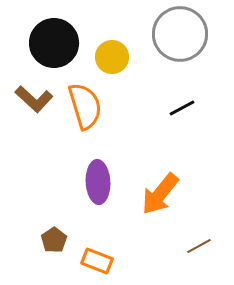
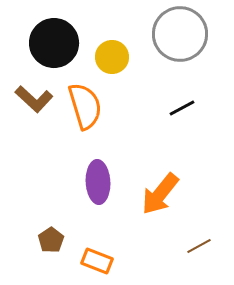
brown pentagon: moved 3 px left
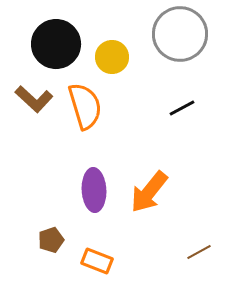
black circle: moved 2 px right, 1 px down
purple ellipse: moved 4 px left, 8 px down
orange arrow: moved 11 px left, 2 px up
brown pentagon: rotated 15 degrees clockwise
brown line: moved 6 px down
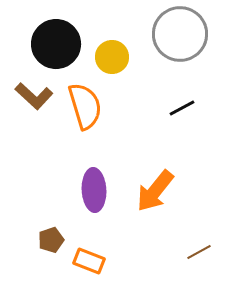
brown L-shape: moved 3 px up
orange arrow: moved 6 px right, 1 px up
orange rectangle: moved 8 px left
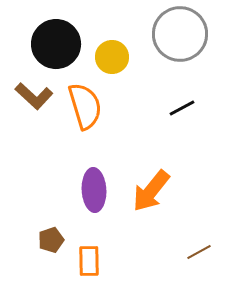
orange arrow: moved 4 px left
orange rectangle: rotated 68 degrees clockwise
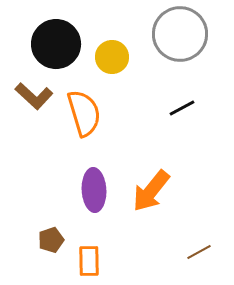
orange semicircle: moved 1 px left, 7 px down
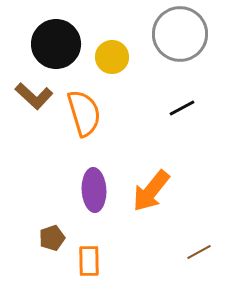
brown pentagon: moved 1 px right, 2 px up
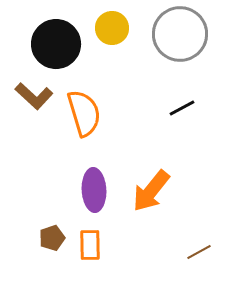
yellow circle: moved 29 px up
orange rectangle: moved 1 px right, 16 px up
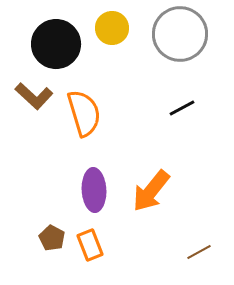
brown pentagon: rotated 25 degrees counterclockwise
orange rectangle: rotated 20 degrees counterclockwise
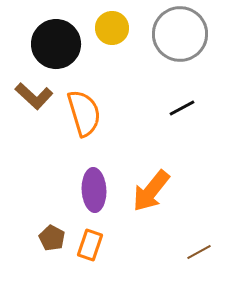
orange rectangle: rotated 40 degrees clockwise
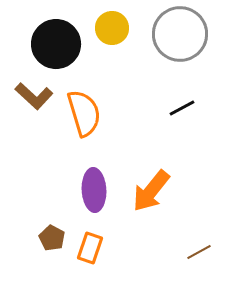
orange rectangle: moved 3 px down
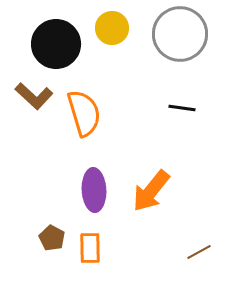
black line: rotated 36 degrees clockwise
orange rectangle: rotated 20 degrees counterclockwise
